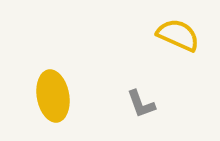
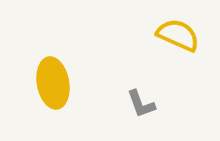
yellow ellipse: moved 13 px up
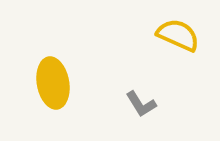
gray L-shape: rotated 12 degrees counterclockwise
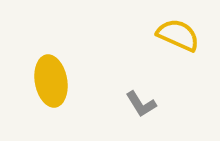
yellow ellipse: moved 2 px left, 2 px up
